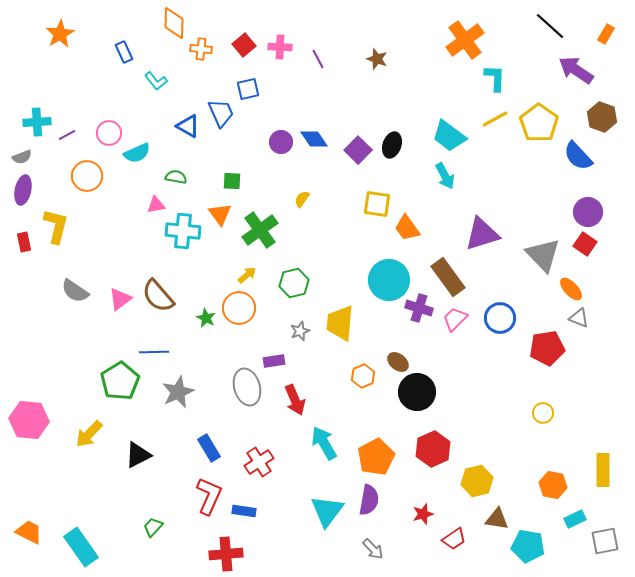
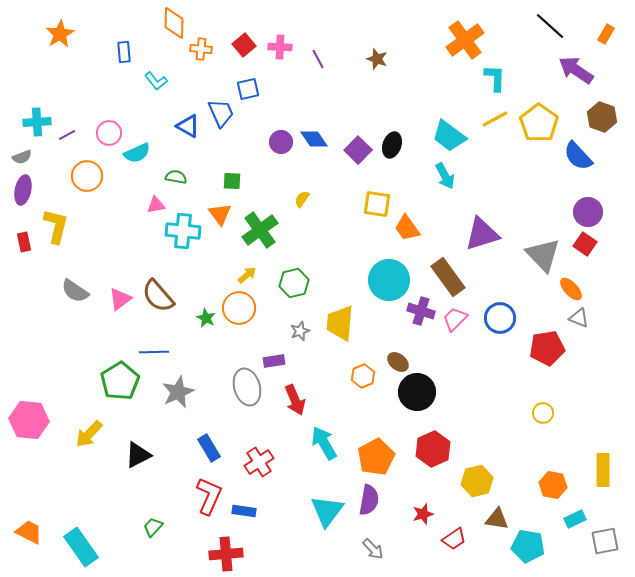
blue rectangle at (124, 52): rotated 20 degrees clockwise
purple cross at (419, 308): moved 2 px right, 3 px down
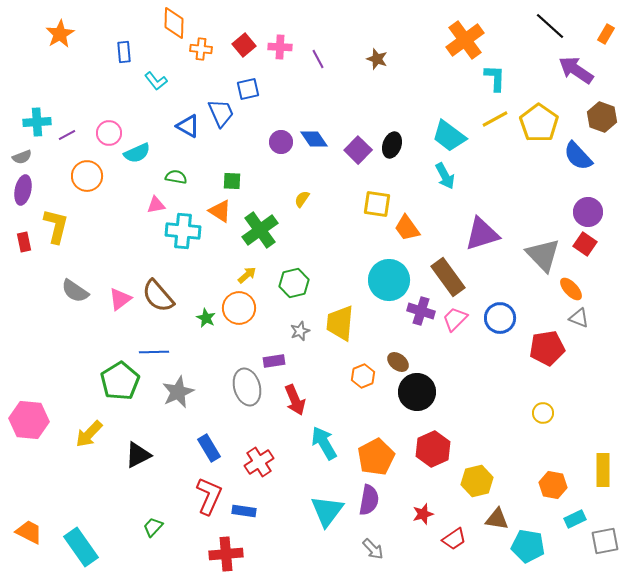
orange triangle at (220, 214): moved 3 px up; rotated 20 degrees counterclockwise
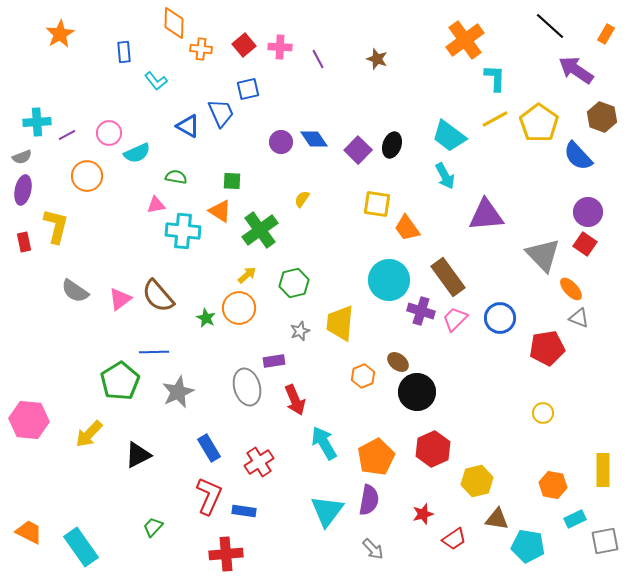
purple triangle at (482, 234): moved 4 px right, 19 px up; rotated 12 degrees clockwise
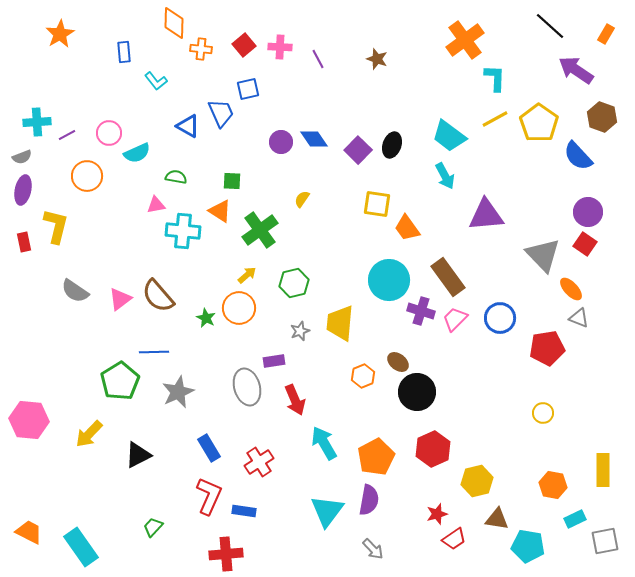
red star at (423, 514): moved 14 px right
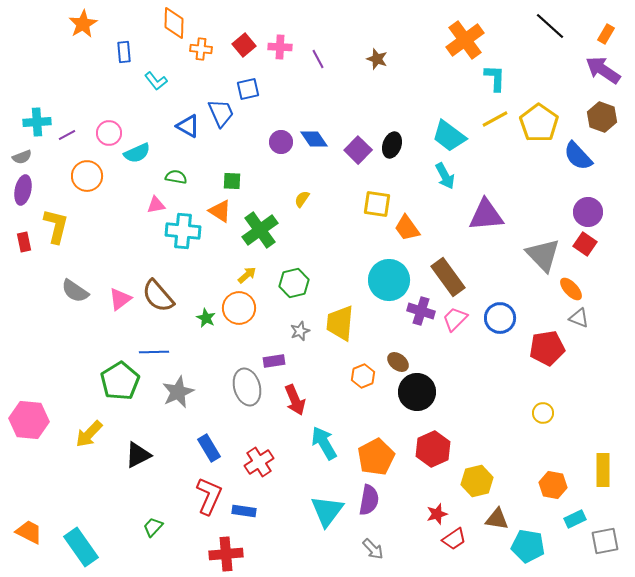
orange star at (60, 34): moved 23 px right, 10 px up
purple arrow at (576, 70): moved 27 px right
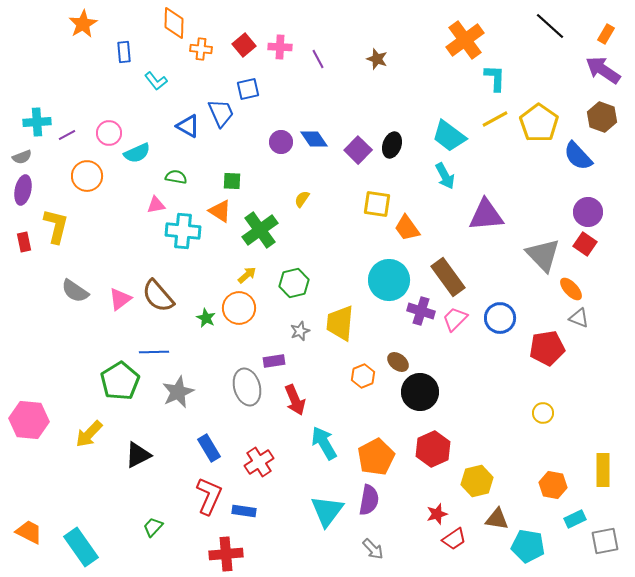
black circle at (417, 392): moved 3 px right
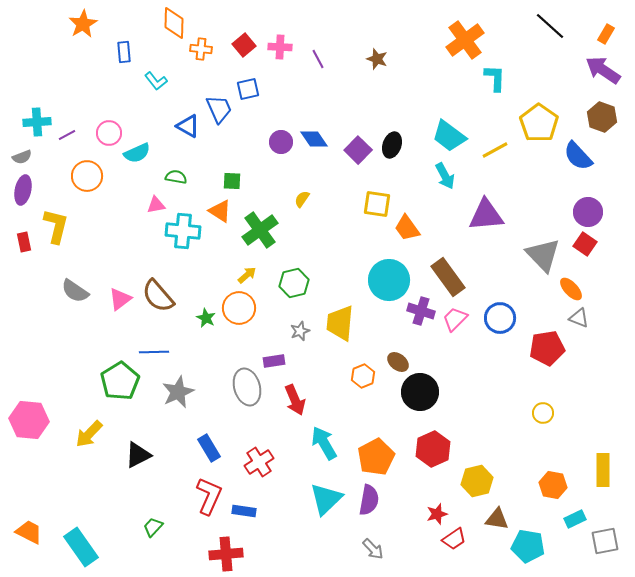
blue trapezoid at (221, 113): moved 2 px left, 4 px up
yellow line at (495, 119): moved 31 px down
cyan triangle at (327, 511): moved 1 px left, 12 px up; rotated 9 degrees clockwise
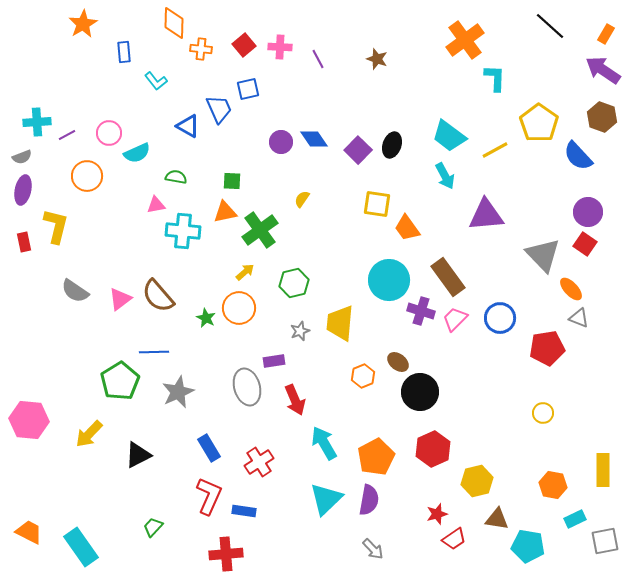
orange triangle at (220, 211): moved 5 px right, 1 px down; rotated 45 degrees counterclockwise
yellow arrow at (247, 275): moved 2 px left, 3 px up
